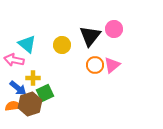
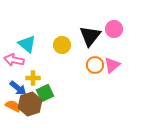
orange semicircle: rotated 35 degrees clockwise
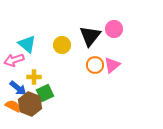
pink arrow: rotated 30 degrees counterclockwise
yellow cross: moved 1 px right, 1 px up
brown hexagon: rotated 20 degrees counterclockwise
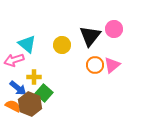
green square: moved 1 px left; rotated 24 degrees counterclockwise
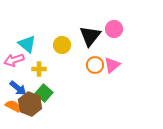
yellow cross: moved 5 px right, 8 px up
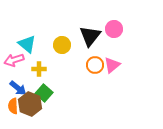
orange semicircle: rotated 119 degrees counterclockwise
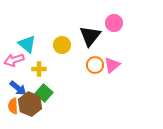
pink circle: moved 6 px up
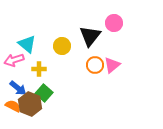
yellow circle: moved 1 px down
orange semicircle: rotated 119 degrees clockwise
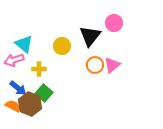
cyan triangle: moved 3 px left
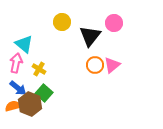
yellow circle: moved 24 px up
pink arrow: moved 2 px right, 3 px down; rotated 120 degrees clockwise
yellow cross: rotated 32 degrees clockwise
orange semicircle: rotated 42 degrees counterclockwise
